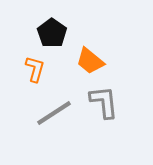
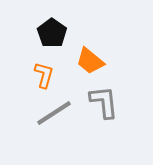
orange L-shape: moved 9 px right, 6 px down
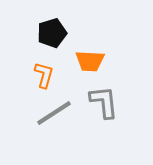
black pentagon: rotated 20 degrees clockwise
orange trapezoid: rotated 36 degrees counterclockwise
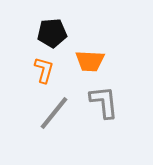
black pentagon: rotated 12 degrees clockwise
orange L-shape: moved 5 px up
gray line: rotated 18 degrees counterclockwise
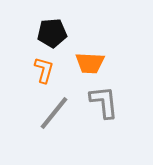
orange trapezoid: moved 2 px down
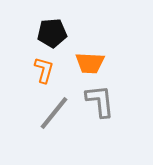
gray L-shape: moved 4 px left, 1 px up
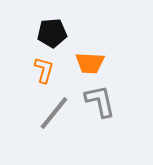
gray L-shape: rotated 6 degrees counterclockwise
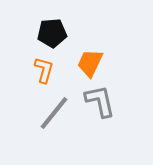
orange trapezoid: rotated 112 degrees clockwise
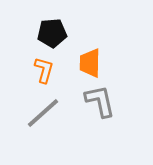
orange trapezoid: rotated 24 degrees counterclockwise
gray line: moved 11 px left; rotated 9 degrees clockwise
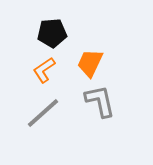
orange trapezoid: rotated 24 degrees clockwise
orange L-shape: rotated 140 degrees counterclockwise
